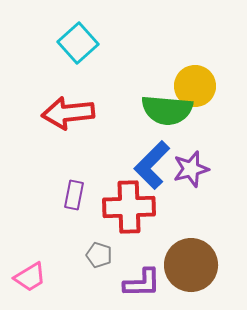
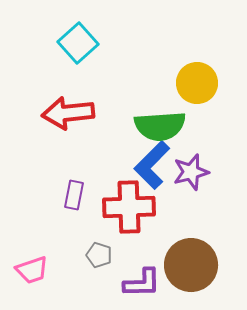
yellow circle: moved 2 px right, 3 px up
green semicircle: moved 7 px left, 16 px down; rotated 9 degrees counterclockwise
purple star: moved 3 px down
pink trapezoid: moved 2 px right, 7 px up; rotated 12 degrees clockwise
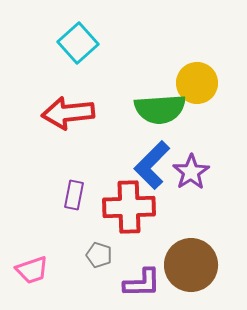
green semicircle: moved 17 px up
purple star: rotated 18 degrees counterclockwise
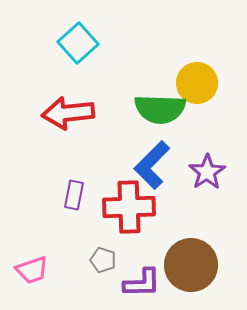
green semicircle: rotated 6 degrees clockwise
purple star: moved 16 px right
gray pentagon: moved 4 px right, 5 px down
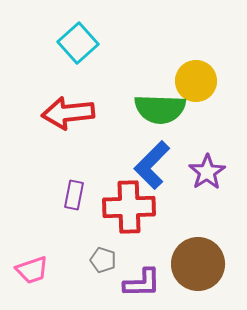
yellow circle: moved 1 px left, 2 px up
brown circle: moved 7 px right, 1 px up
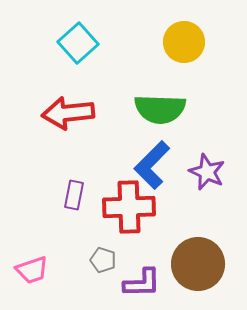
yellow circle: moved 12 px left, 39 px up
purple star: rotated 15 degrees counterclockwise
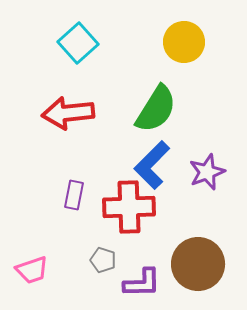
green semicircle: moved 4 px left; rotated 60 degrees counterclockwise
purple star: rotated 27 degrees clockwise
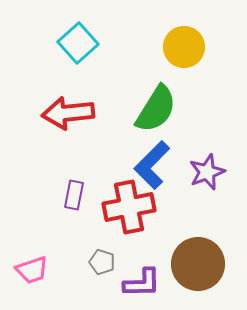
yellow circle: moved 5 px down
red cross: rotated 9 degrees counterclockwise
gray pentagon: moved 1 px left, 2 px down
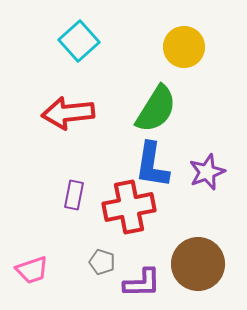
cyan square: moved 1 px right, 2 px up
blue L-shape: rotated 36 degrees counterclockwise
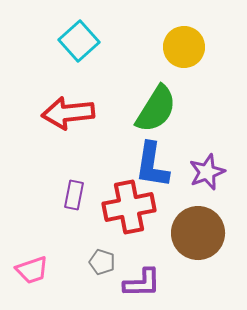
brown circle: moved 31 px up
